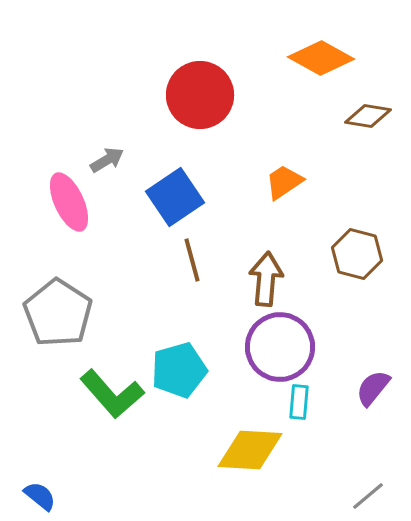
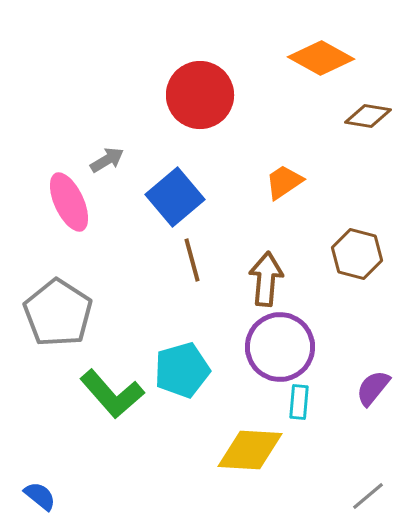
blue square: rotated 6 degrees counterclockwise
cyan pentagon: moved 3 px right
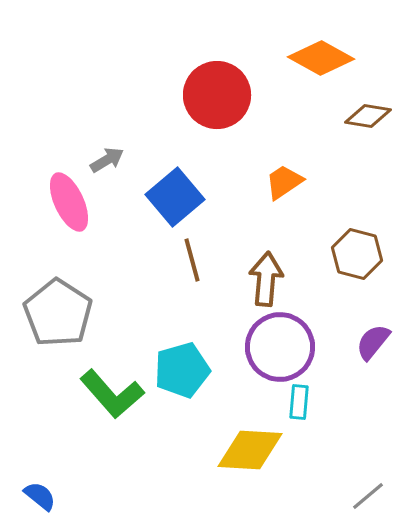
red circle: moved 17 px right
purple semicircle: moved 46 px up
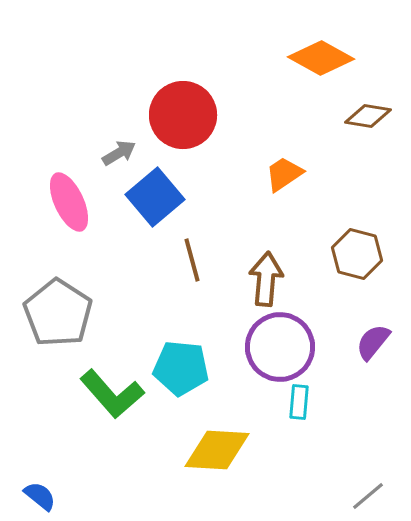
red circle: moved 34 px left, 20 px down
gray arrow: moved 12 px right, 7 px up
orange trapezoid: moved 8 px up
blue square: moved 20 px left
cyan pentagon: moved 1 px left, 2 px up; rotated 22 degrees clockwise
yellow diamond: moved 33 px left
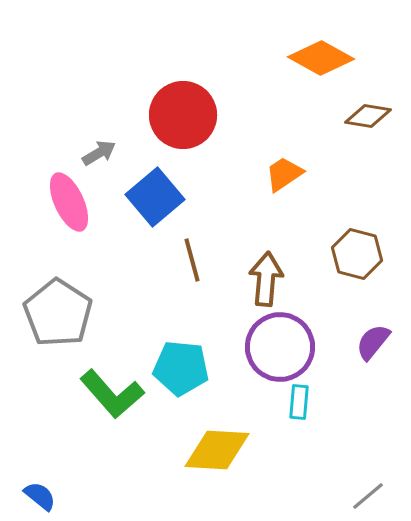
gray arrow: moved 20 px left
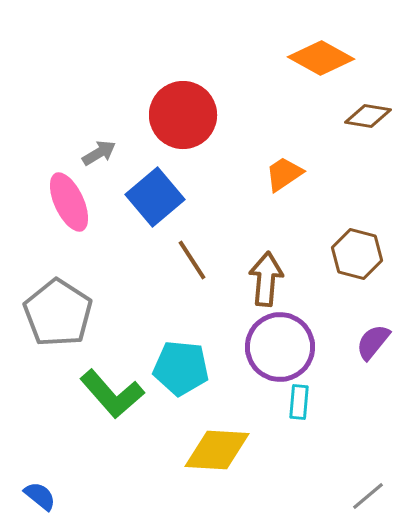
brown line: rotated 18 degrees counterclockwise
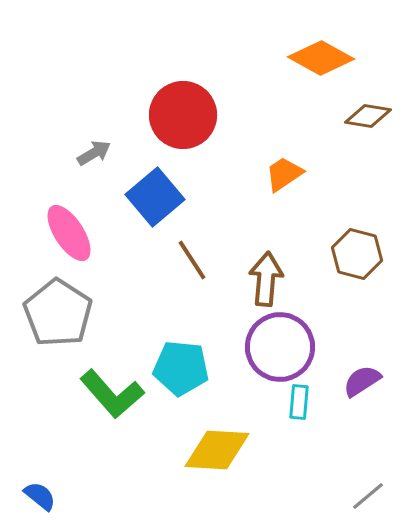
gray arrow: moved 5 px left
pink ellipse: moved 31 px down; rotated 8 degrees counterclockwise
purple semicircle: moved 11 px left, 39 px down; rotated 18 degrees clockwise
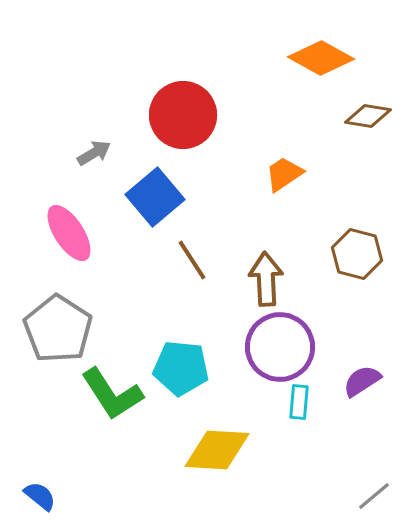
brown arrow: rotated 8 degrees counterclockwise
gray pentagon: moved 16 px down
green L-shape: rotated 8 degrees clockwise
gray line: moved 6 px right
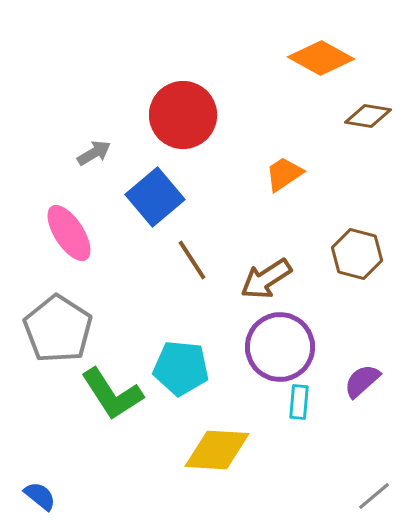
brown arrow: rotated 120 degrees counterclockwise
purple semicircle: rotated 9 degrees counterclockwise
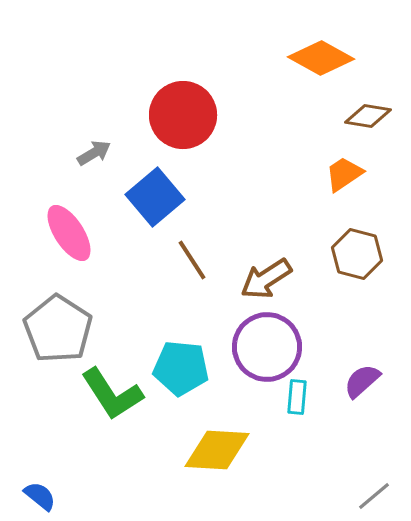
orange trapezoid: moved 60 px right
purple circle: moved 13 px left
cyan rectangle: moved 2 px left, 5 px up
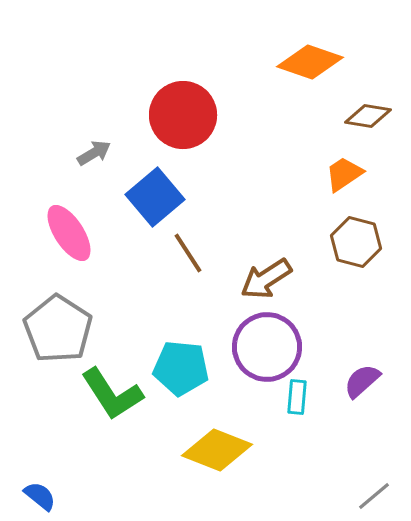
orange diamond: moved 11 px left, 4 px down; rotated 10 degrees counterclockwise
brown hexagon: moved 1 px left, 12 px up
brown line: moved 4 px left, 7 px up
yellow diamond: rotated 18 degrees clockwise
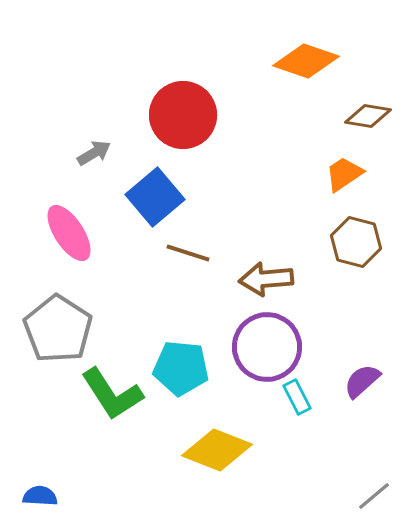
orange diamond: moved 4 px left, 1 px up
brown line: rotated 39 degrees counterclockwise
brown arrow: rotated 28 degrees clockwise
cyan rectangle: rotated 32 degrees counterclockwise
blue semicircle: rotated 36 degrees counterclockwise
